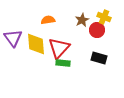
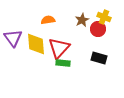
red circle: moved 1 px right, 1 px up
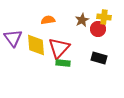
yellow cross: rotated 16 degrees counterclockwise
yellow diamond: moved 1 px down
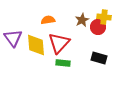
red circle: moved 2 px up
red triangle: moved 5 px up
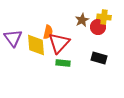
orange semicircle: moved 12 px down; rotated 112 degrees clockwise
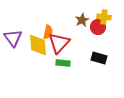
yellow diamond: moved 2 px right
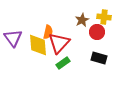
red circle: moved 1 px left, 5 px down
green rectangle: rotated 40 degrees counterclockwise
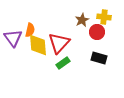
orange semicircle: moved 18 px left, 2 px up
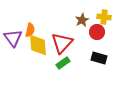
red triangle: moved 3 px right
